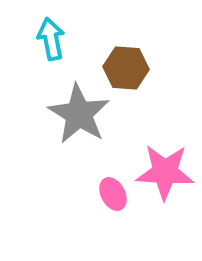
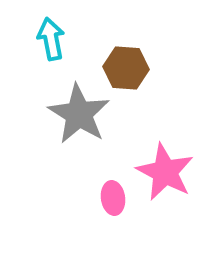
pink star: rotated 24 degrees clockwise
pink ellipse: moved 4 px down; rotated 20 degrees clockwise
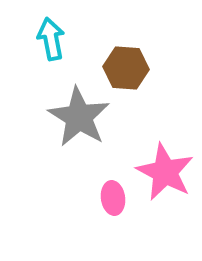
gray star: moved 3 px down
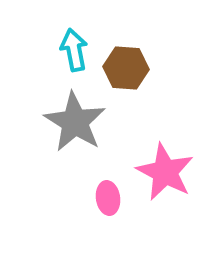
cyan arrow: moved 23 px right, 11 px down
gray star: moved 4 px left, 5 px down
pink ellipse: moved 5 px left
